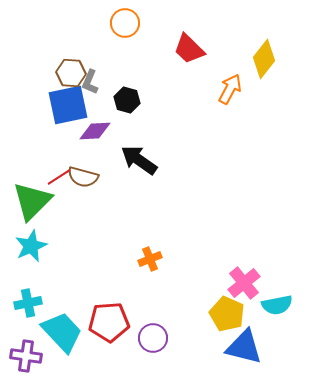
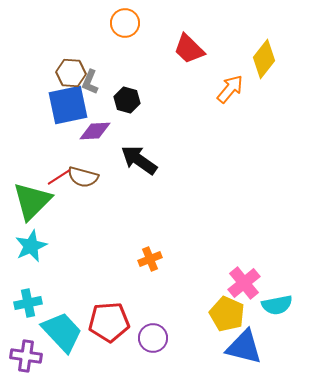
orange arrow: rotated 12 degrees clockwise
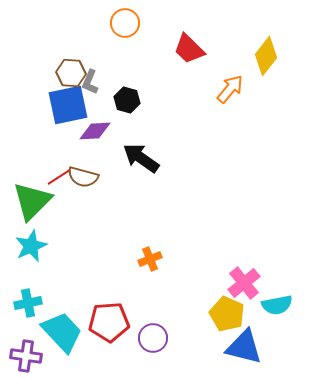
yellow diamond: moved 2 px right, 3 px up
black arrow: moved 2 px right, 2 px up
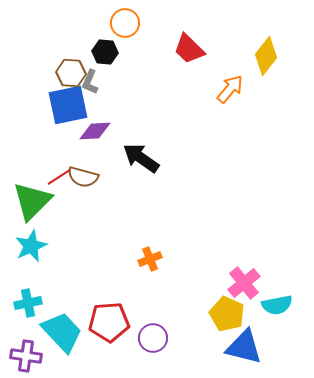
black hexagon: moved 22 px left, 48 px up; rotated 10 degrees counterclockwise
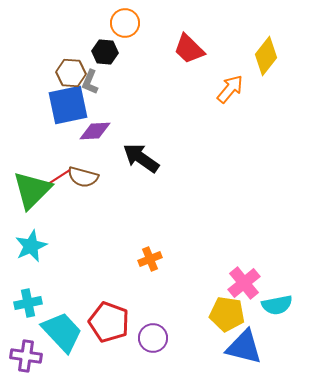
green triangle: moved 11 px up
yellow pentagon: rotated 16 degrees counterclockwise
red pentagon: rotated 24 degrees clockwise
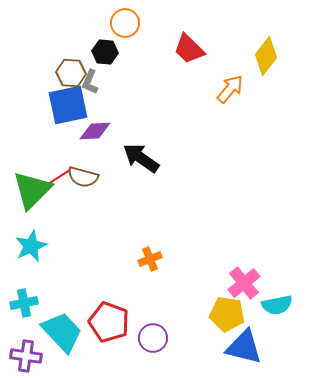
cyan cross: moved 4 px left
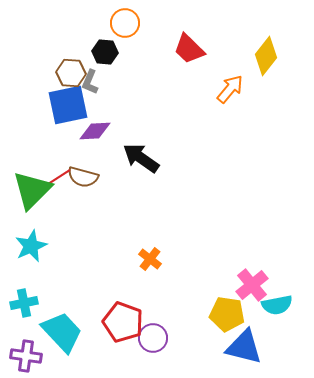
orange cross: rotated 30 degrees counterclockwise
pink cross: moved 8 px right, 2 px down
red pentagon: moved 14 px right
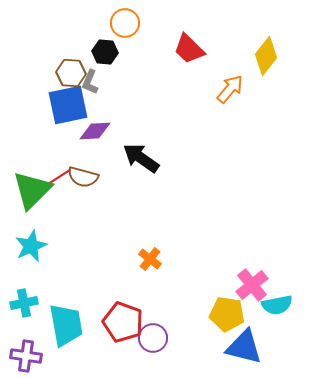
cyan trapezoid: moved 4 px right, 7 px up; rotated 33 degrees clockwise
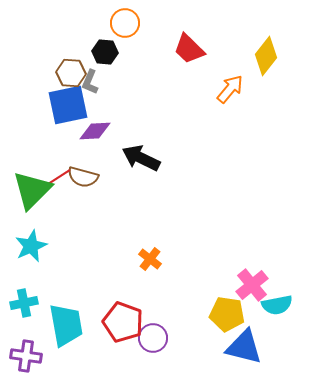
black arrow: rotated 9 degrees counterclockwise
